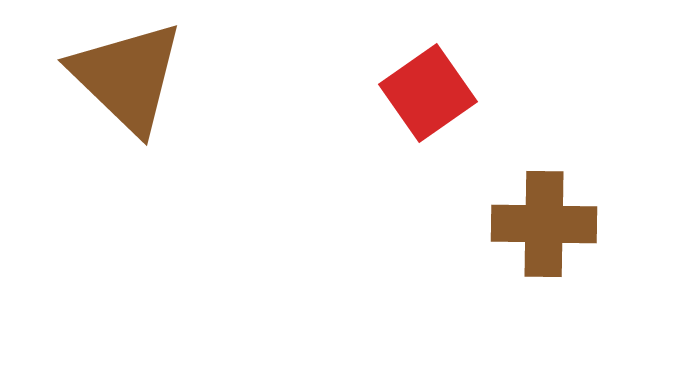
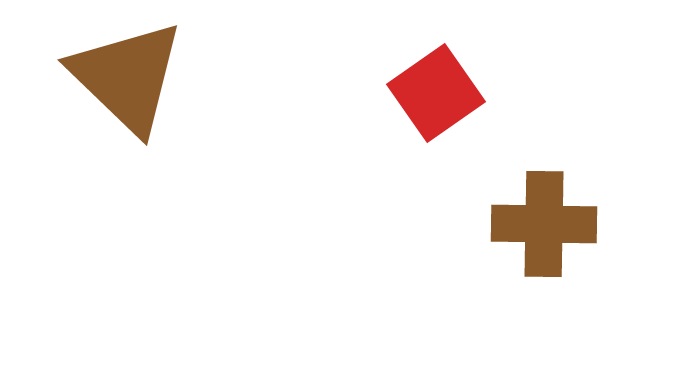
red square: moved 8 px right
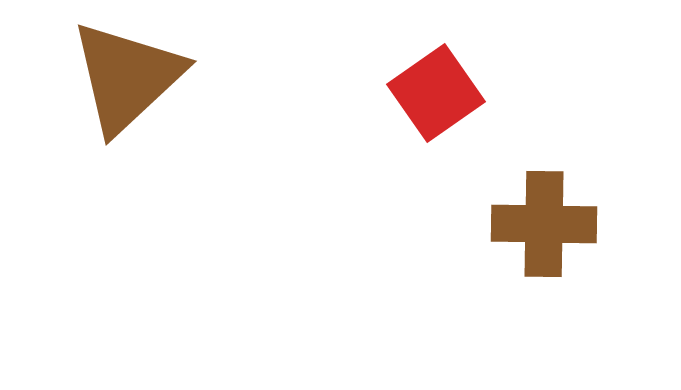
brown triangle: rotated 33 degrees clockwise
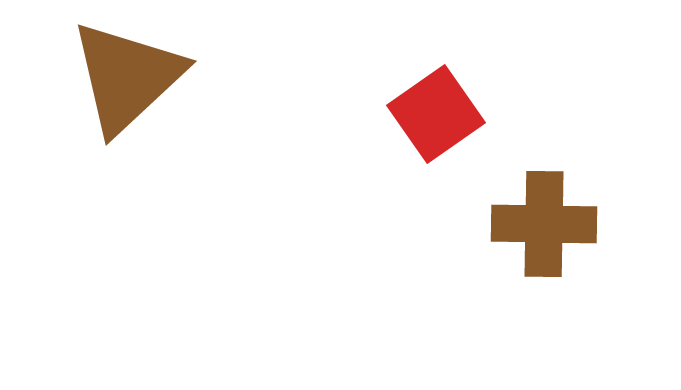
red square: moved 21 px down
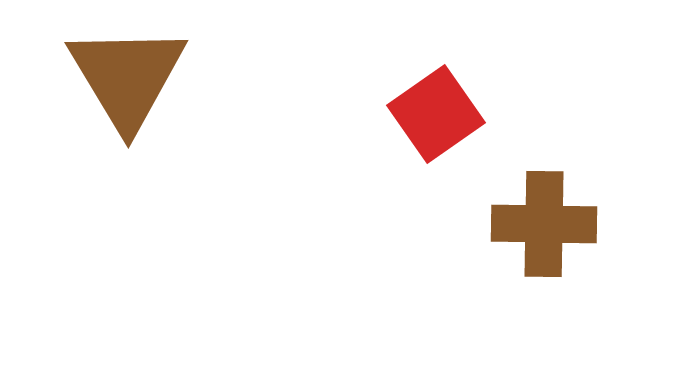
brown triangle: rotated 18 degrees counterclockwise
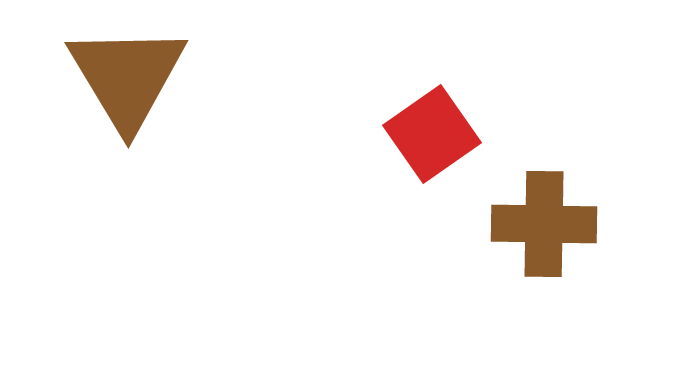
red square: moved 4 px left, 20 px down
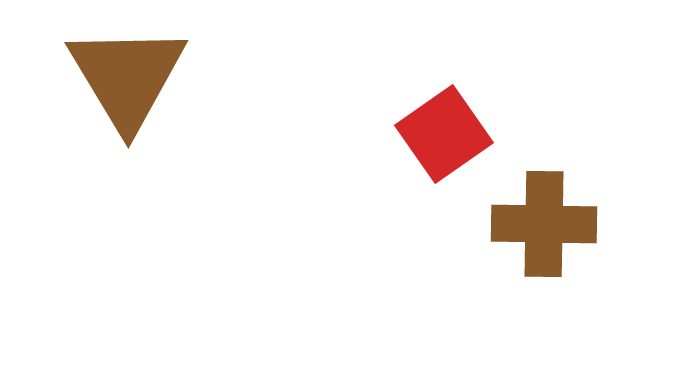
red square: moved 12 px right
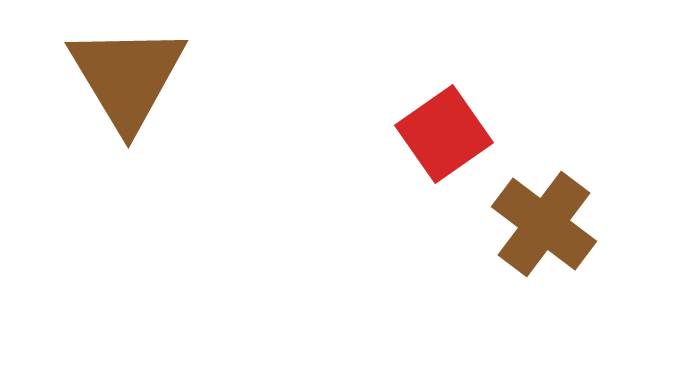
brown cross: rotated 36 degrees clockwise
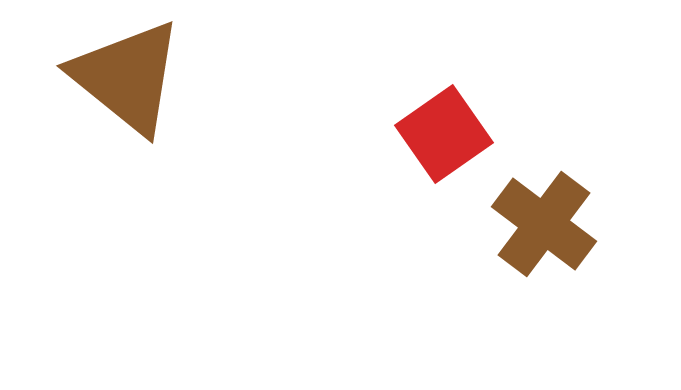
brown triangle: rotated 20 degrees counterclockwise
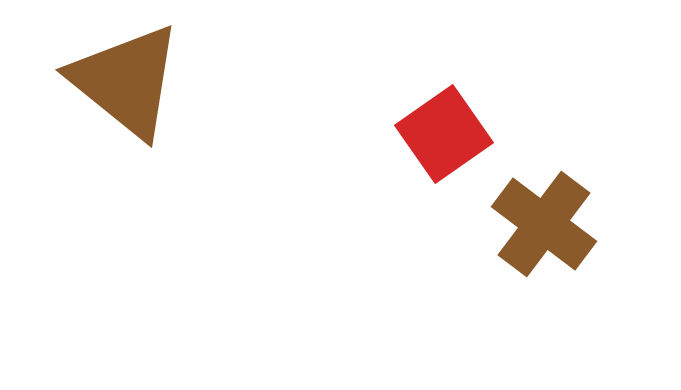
brown triangle: moved 1 px left, 4 px down
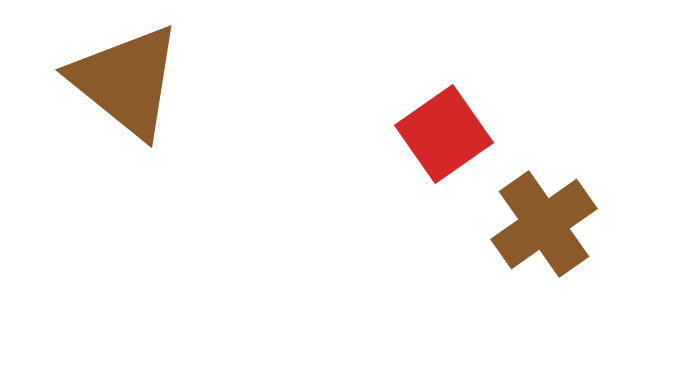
brown cross: rotated 18 degrees clockwise
